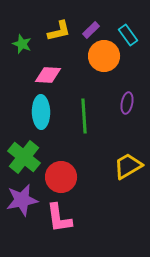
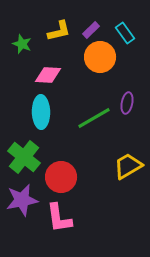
cyan rectangle: moved 3 px left, 2 px up
orange circle: moved 4 px left, 1 px down
green line: moved 10 px right, 2 px down; rotated 64 degrees clockwise
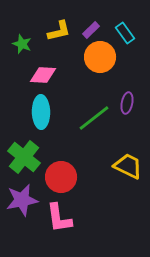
pink diamond: moved 5 px left
green line: rotated 8 degrees counterclockwise
yellow trapezoid: rotated 56 degrees clockwise
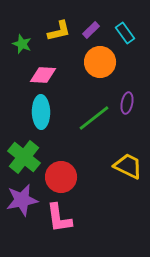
orange circle: moved 5 px down
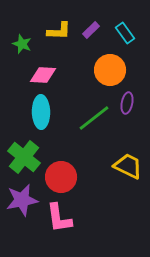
yellow L-shape: rotated 15 degrees clockwise
orange circle: moved 10 px right, 8 px down
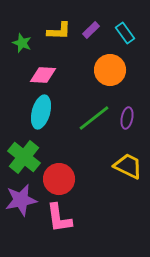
green star: moved 1 px up
purple ellipse: moved 15 px down
cyan ellipse: rotated 16 degrees clockwise
red circle: moved 2 px left, 2 px down
purple star: moved 1 px left
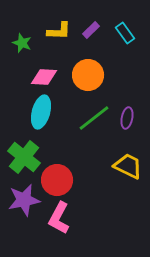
orange circle: moved 22 px left, 5 px down
pink diamond: moved 1 px right, 2 px down
red circle: moved 2 px left, 1 px down
purple star: moved 3 px right
pink L-shape: rotated 36 degrees clockwise
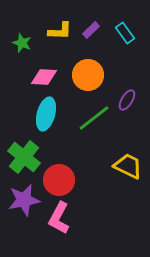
yellow L-shape: moved 1 px right
cyan ellipse: moved 5 px right, 2 px down
purple ellipse: moved 18 px up; rotated 20 degrees clockwise
red circle: moved 2 px right
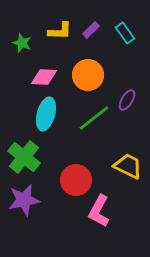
red circle: moved 17 px right
pink L-shape: moved 40 px right, 7 px up
